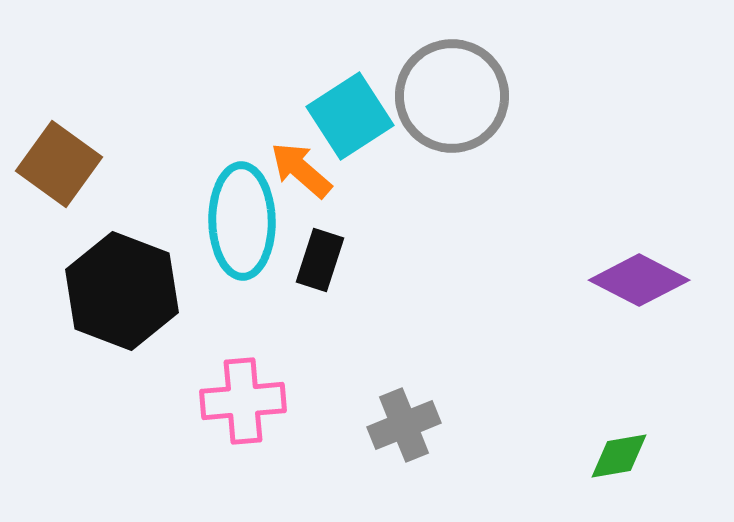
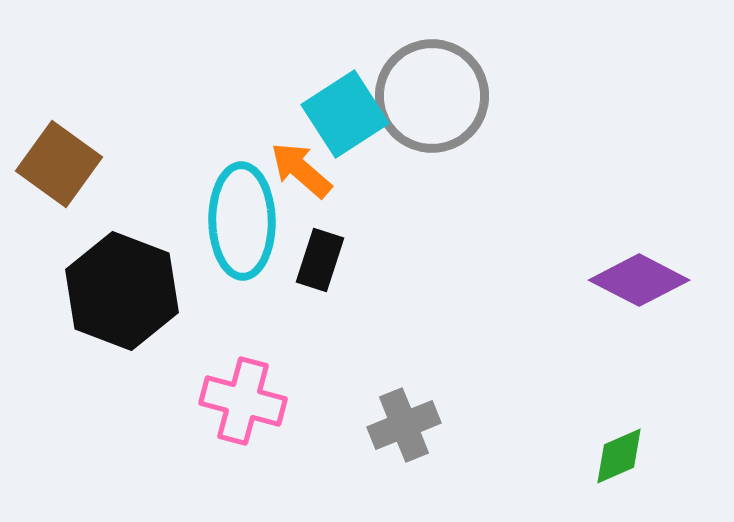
gray circle: moved 20 px left
cyan square: moved 5 px left, 2 px up
pink cross: rotated 20 degrees clockwise
green diamond: rotated 14 degrees counterclockwise
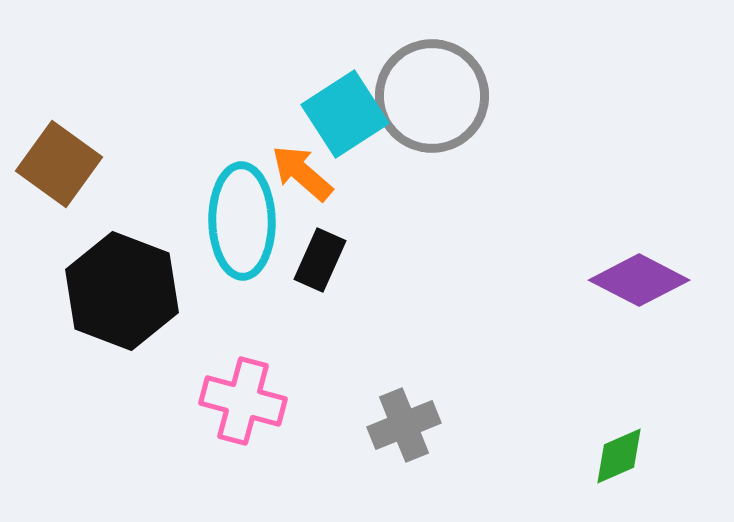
orange arrow: moved 1 px right, 3 px down
black rectangle: rotated 6 degrees clockwise
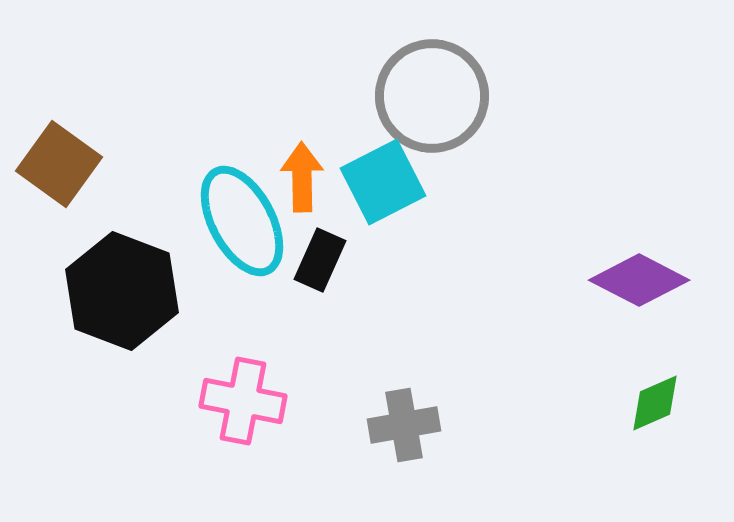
cyan square: moved 38 px right, 68 px down; rotated 6 degrees clockwise
orange arrow: moved 4 px down; rotated 48 degrees clockwise
cyan ellipse: rotated 27 degrees counterclockwise
pink cross: rotated 4 degrees counterclockwise
gray cross: rotated 12 degrees clockwise
green diamond: moved 36 px right, 53 px up
